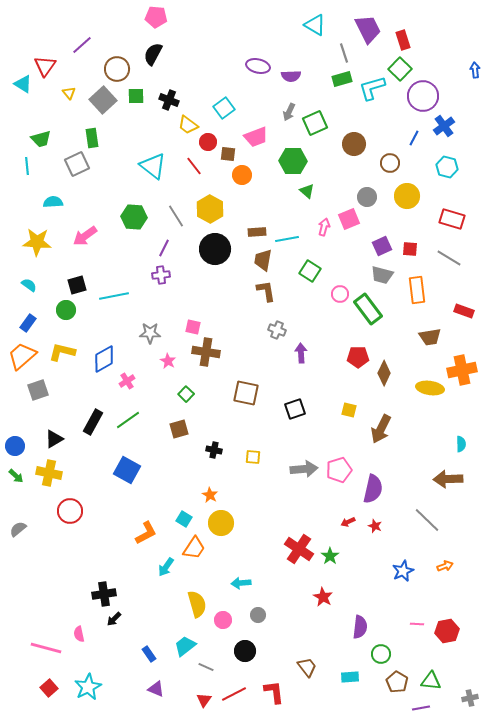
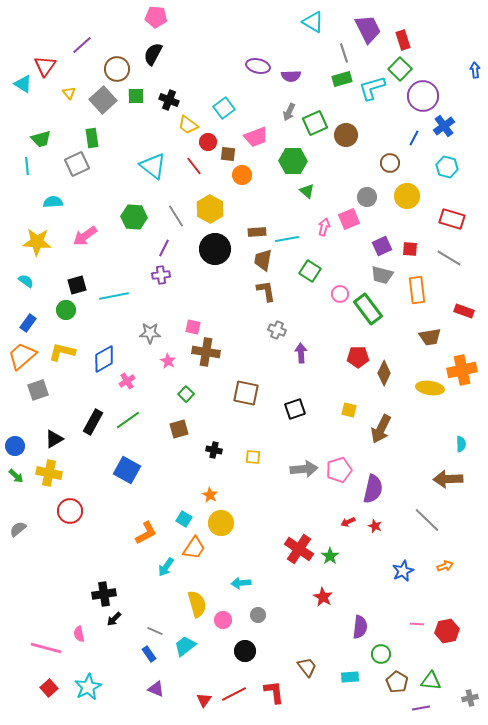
cyan triangle at (315, 25): moved 2 px left, 3 px up
brown circle at (354, 144): moved 8 px left, 9 px up
cyan semicircle at (29, 285): moved 3 px left, 4 px up
gray line at (206, 667): moved 51 px left, 36 px up
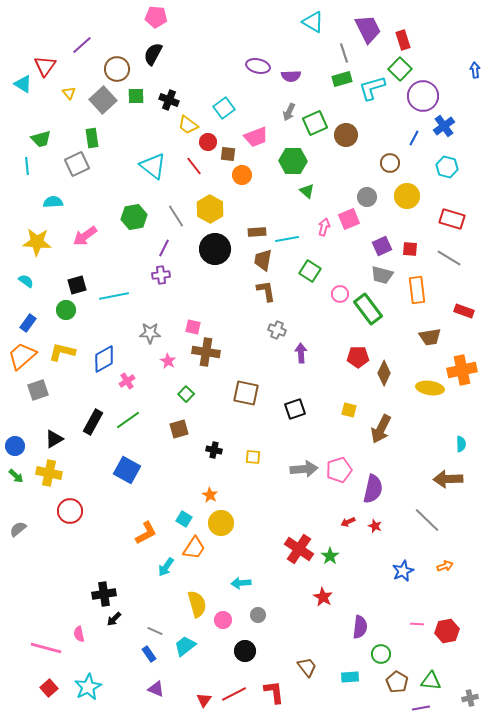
green hexagon at (134, 217): rotated 15 degrees counterclockwise
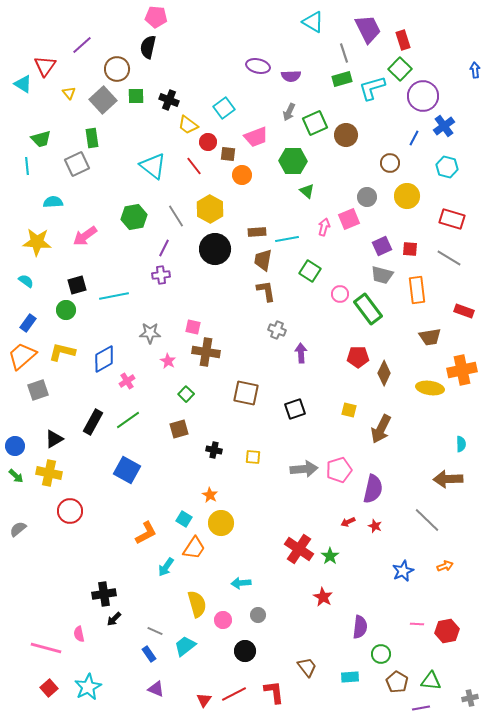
black semicircle at (153, 54): moved 5 px left, 7 px up; rotated 15 degrees counterclockwise
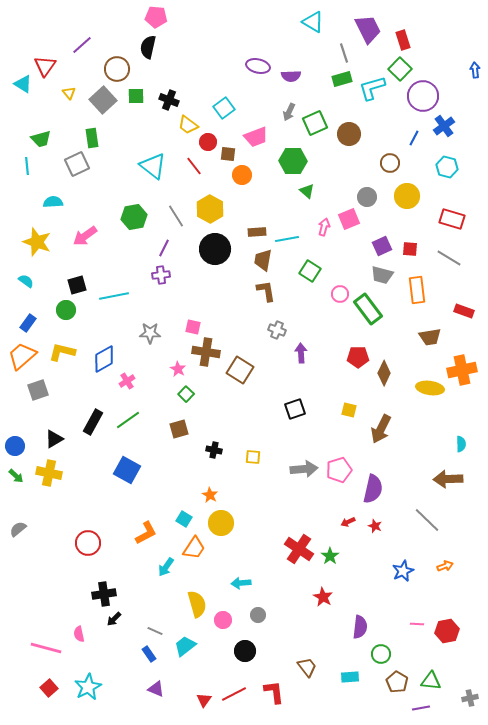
brown circle at (346, 135): moved 3 px right, 1 px up
yellow star at (37, 242): rotated 16 degrees clockwise
pink star at (168, 361): moved 10 px right, 8 px down
brown square at (246, 393): moved 6 px left, 23 px up; rotated 20 degrees clockwise
red circle at (70, 511): moved 18 px right, 32 px down
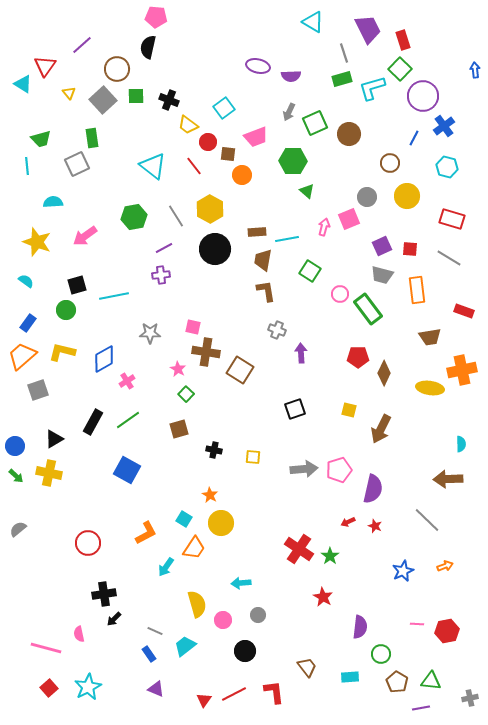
purple line at (164, 248): rotated 36 degrees clockwise
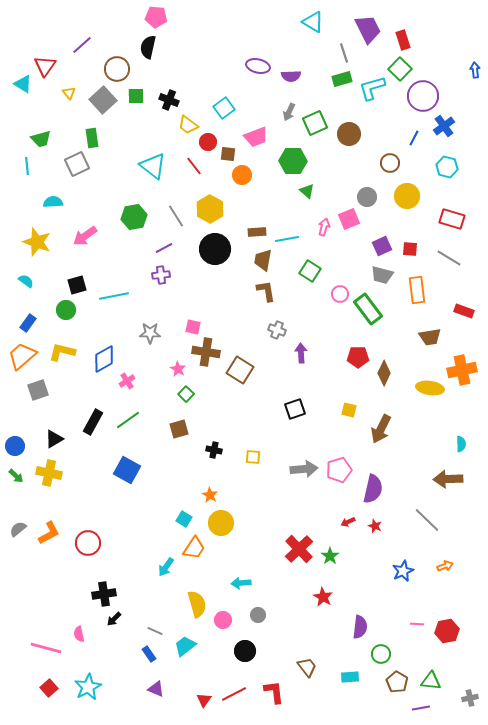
orange L-shape at (146, 533): moved 97 px left
red cross at (299, 549): rotated 12 degrees clockwise
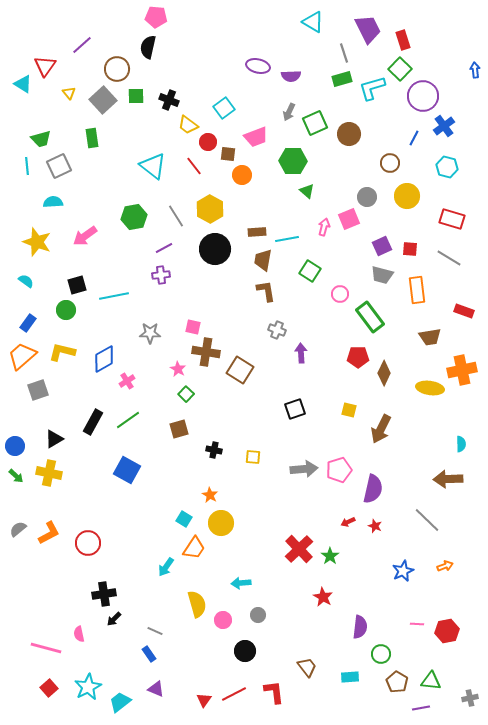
gray square at (77, 164): moved 18 px left, 2 px down
green rectangle at (368, 309): moved 2 px right, 8 px down
cyan trapezoid at (185, 646): moved 65 px left, 56 px down
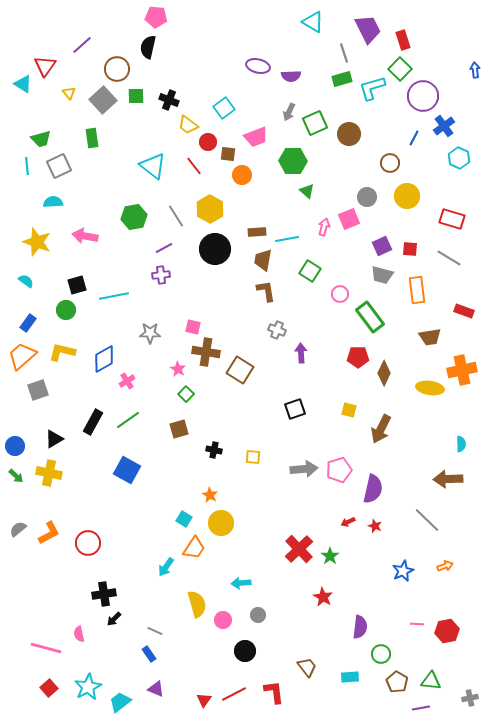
cyan hexagon at (447, 167): moved 12 px right, 9 px up; rotated 10 degrees clockwise
pink arrow at (85, 236): rotated 45 degrees clockwise
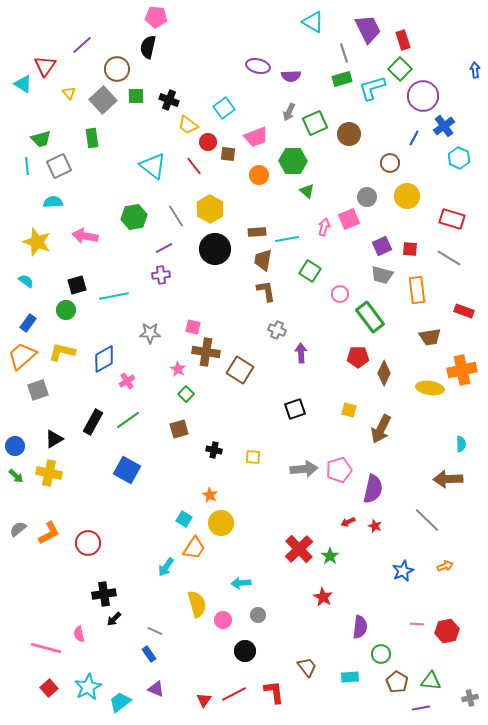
orange circle at (242, 175): moved 17 px right
